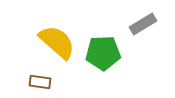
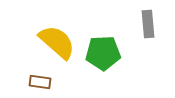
gray rectangle: moved 5 px right; rotated 64 degrees counterclockwise
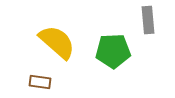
gray rectangle: moved 4 px up
green pentagon: moved 10 px right, 2 px up
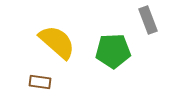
gray rectangle: rotated 16 degrees counterclockwise
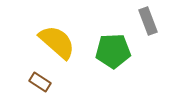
gray rectangle: moved 1 px down
brown rectangle: rotated 25 degrees clockwise
